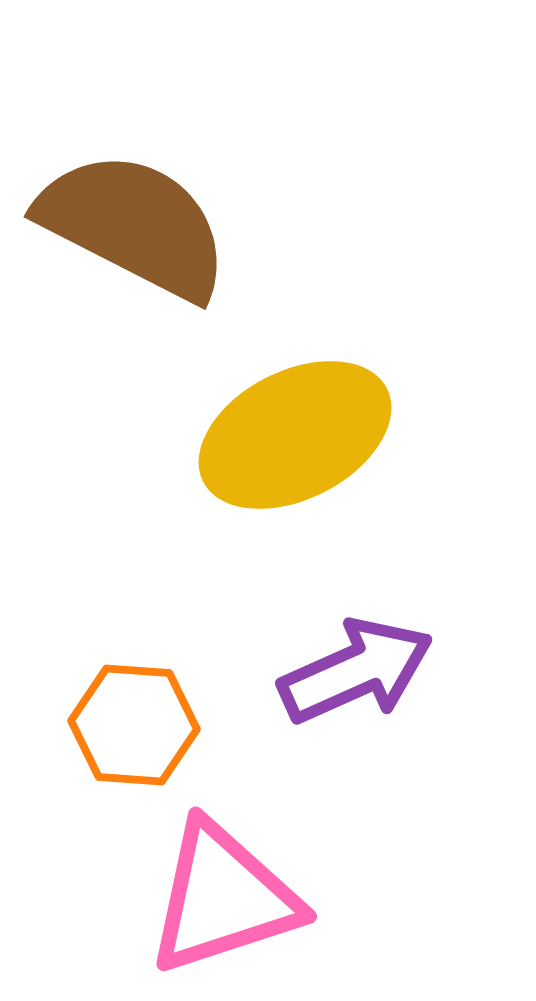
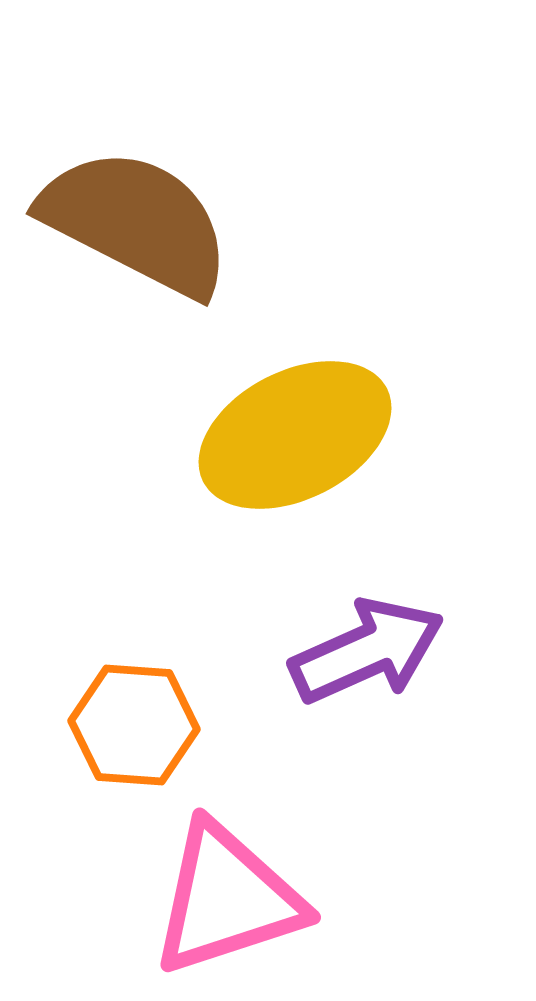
brown semicircle: moved 2 px right, 3 px up
purple arrow: moved 11 px right, 20 px up
pink triangle: moved 4 px right, 1 px down
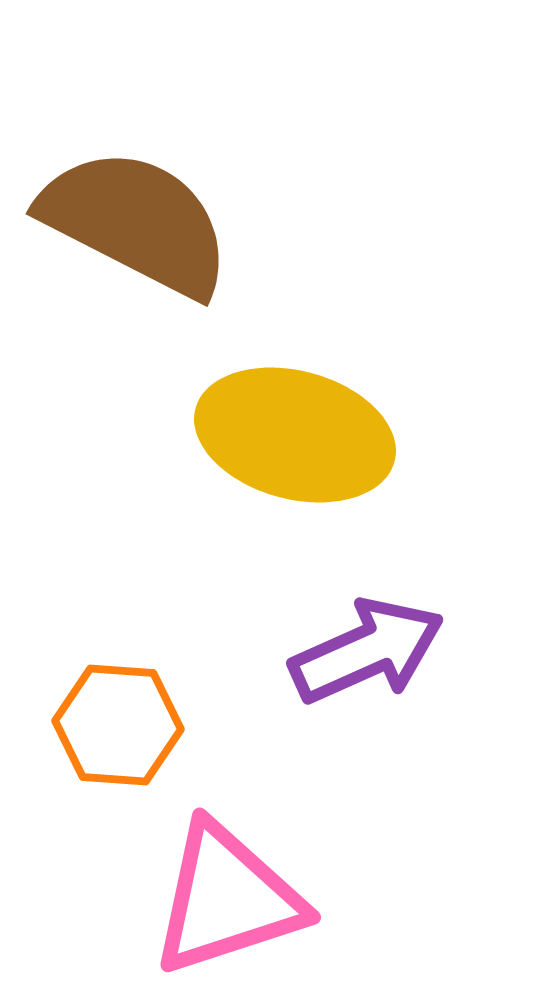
yellow ellipse: rotated 42 degrees clockwise
orange hexagon: moved 16 px left
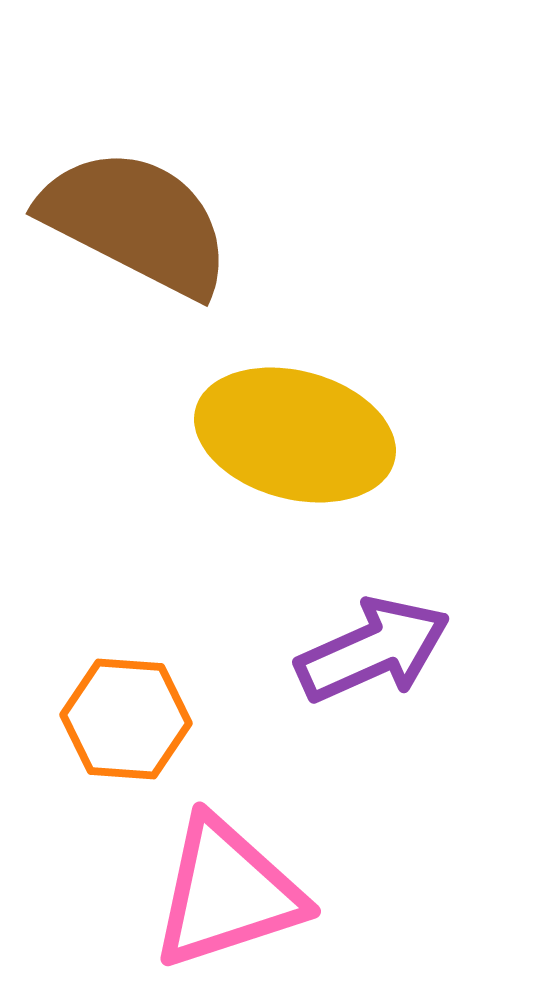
purple arrow: moved 6 px right, 1 px up
orange hexagon: moved 8 px right, 6 px up
pink triangle: moved 6 px up
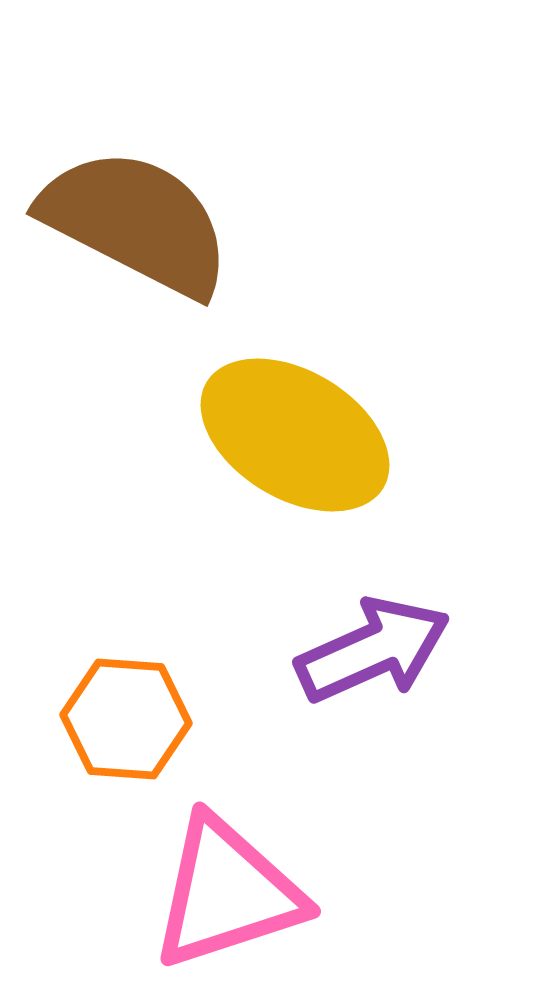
yellow ellipse: rotated 16 degrees clockwise
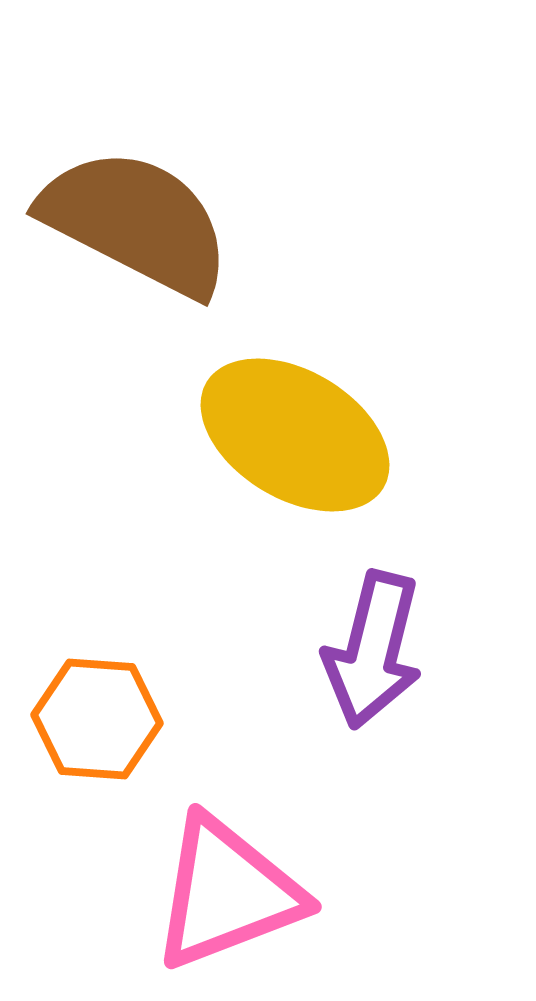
purple arrow: rotated 128 degrees clockwise
orange hexagon: moved 29 px left
pink triangle: rotated 3 degrees counterclockwise
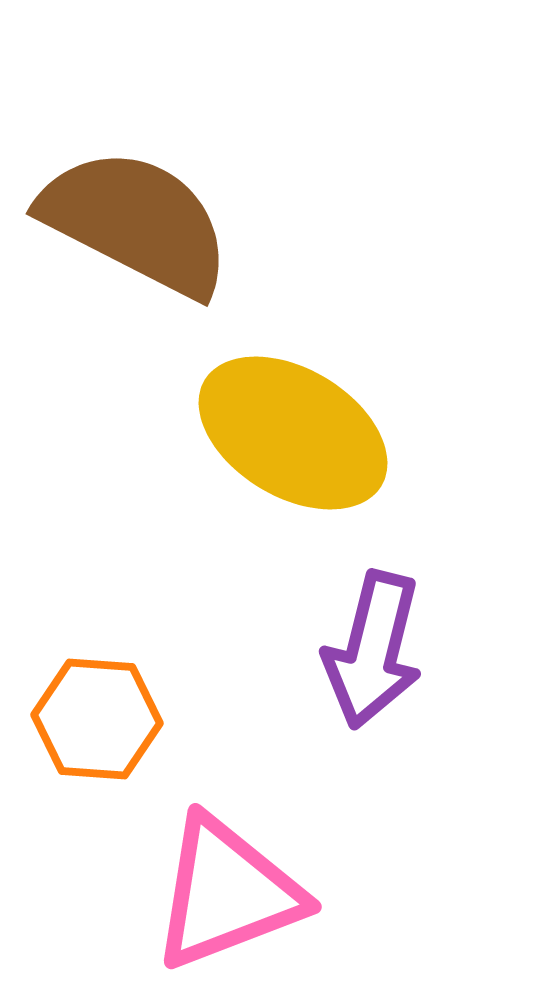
yellow ellipse: moved 2 px left, 2 px up
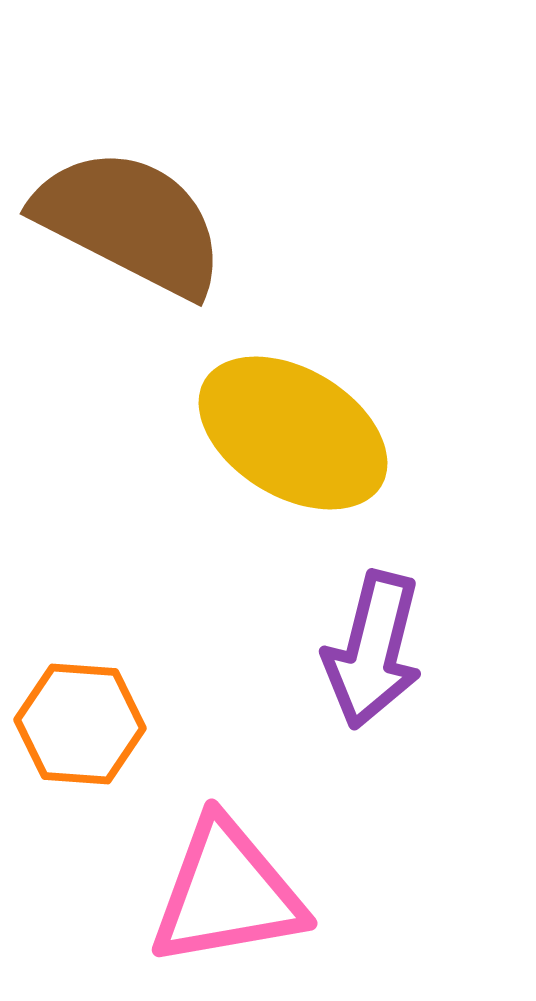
brown semicircle: moved 6 px left
orange hexagon: moved 17 px left, 5 px down
pink triangle: rotated 11 degrees clockwise
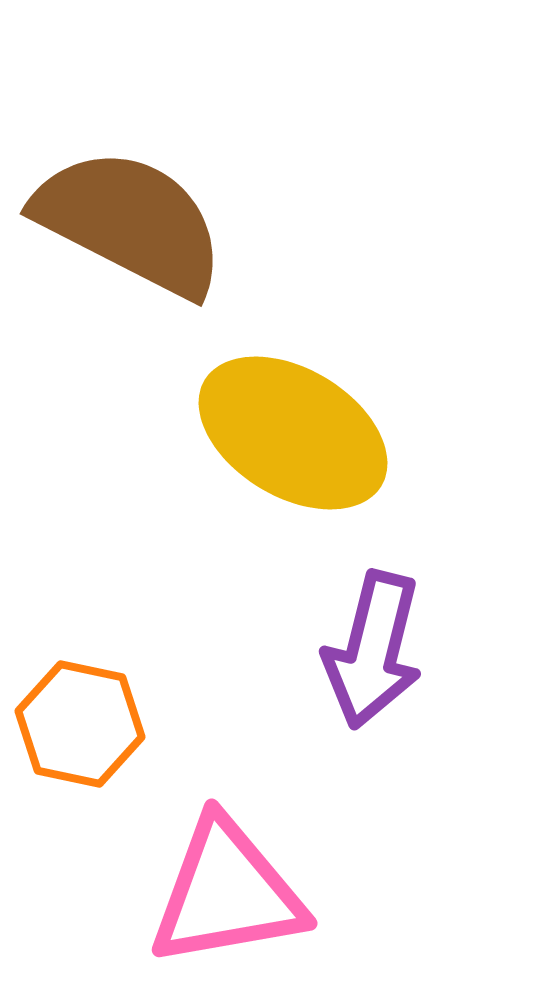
orange hexagon: rotated 8 degrees clockwise
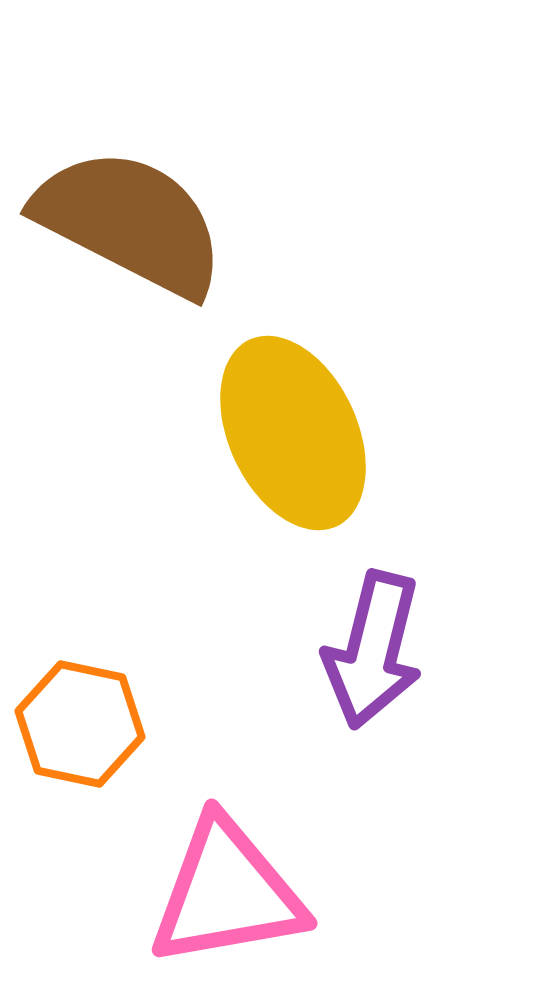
yellow ellipse: rotated 34 degrees clockwise
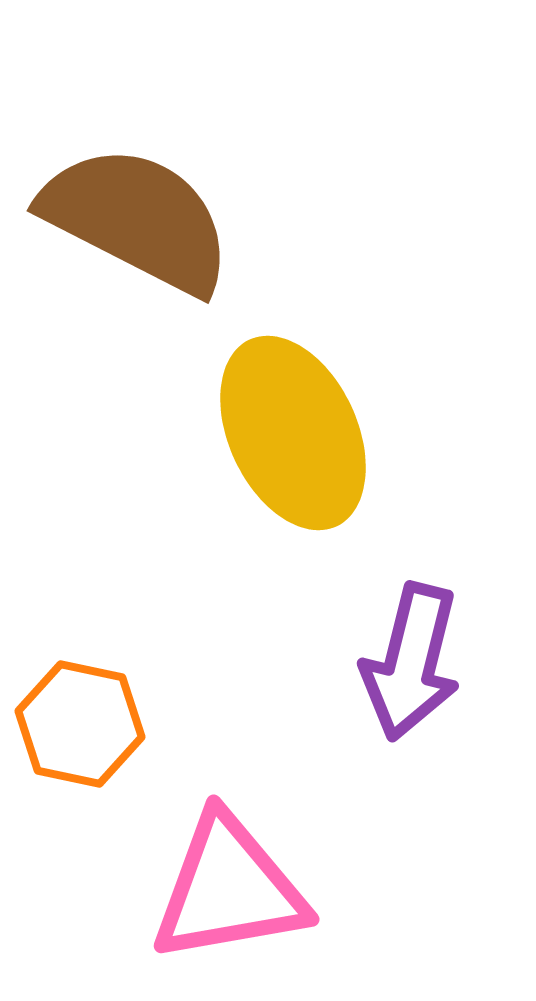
brown semicircle: moved 7 px right, 3 px up
purple arrow: moved 38 px right, 12 px down
pink triangle: moved 2 px right, 4 px up
